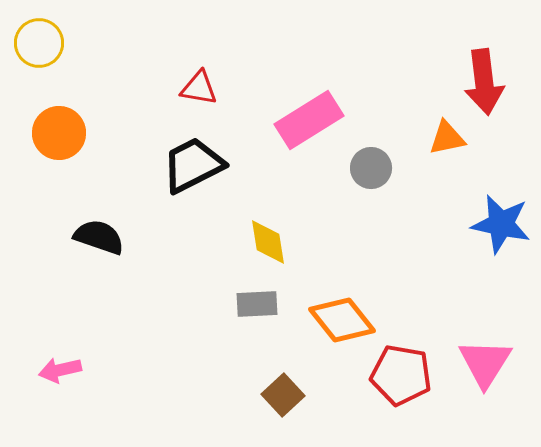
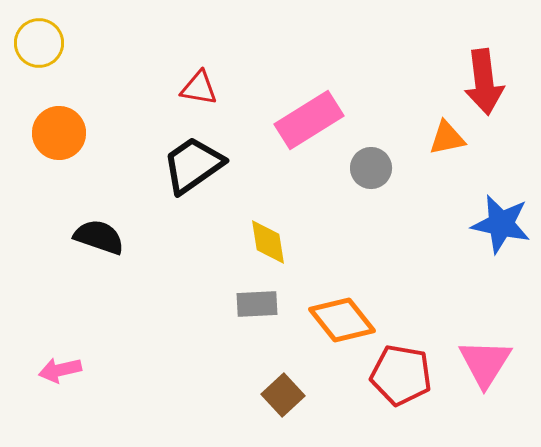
black trapezoid: rotated 8 degrees counterclockwise
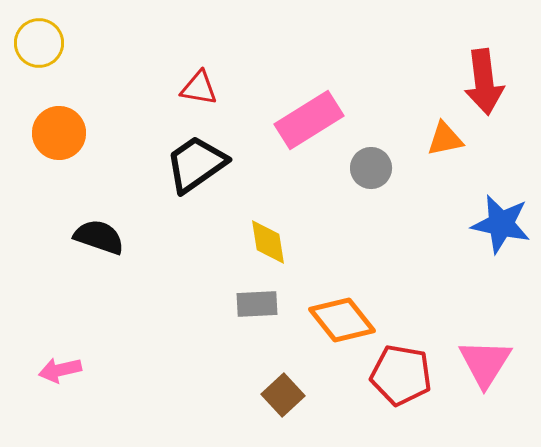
orange triangle: moved 2 px left, 1 px down
black trapezoid: moved 3 px right, 1 px up
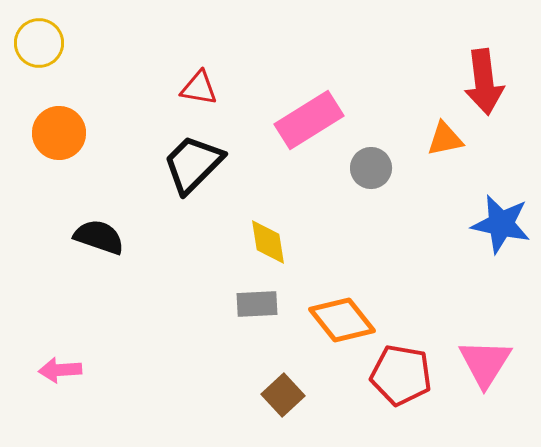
black trapezoid: moved 3 px left; rotated 10 degrees counterclockwise
pink arrow: rotated 9 degrees clockwise
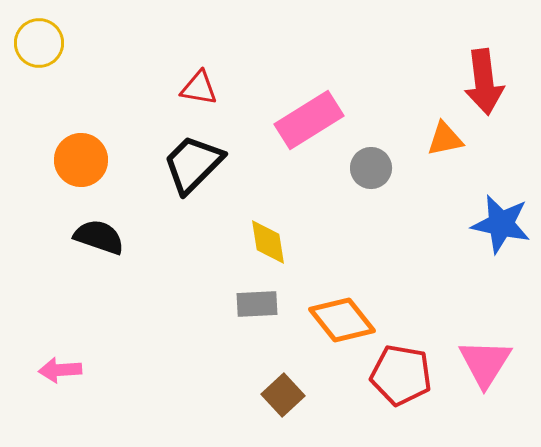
orange circle: moved 22 px right, 27 px down
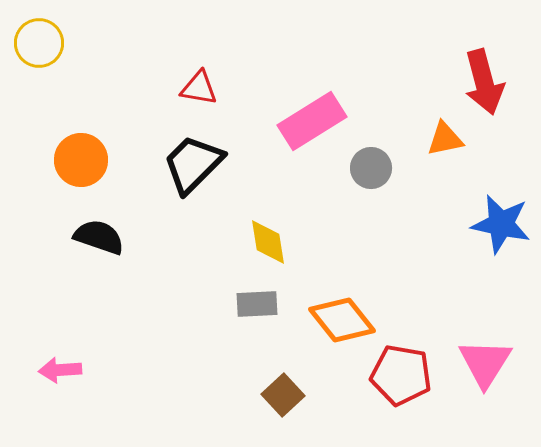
red arrow: rotated 8 degrees counterclockwise
pink rectangle: moved 3 px right, 1 px down
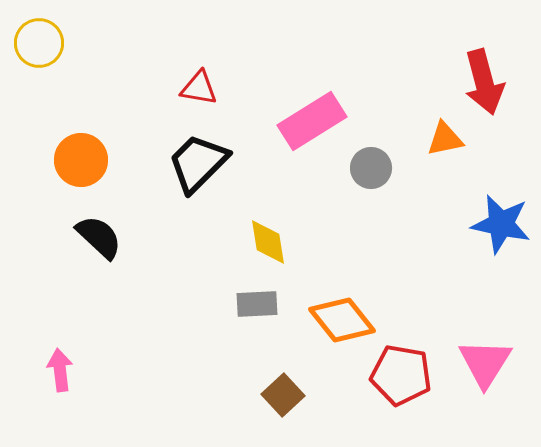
black trapezoid: moved 5 px right, 1 px up
black semicircle: rotated 24 degrees clockwise
pink arrow: rotated 87 degrees clockwise
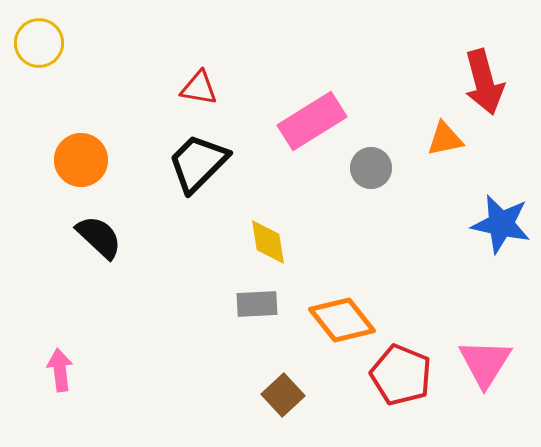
red pentagon: rotated 12 degrees clockwise
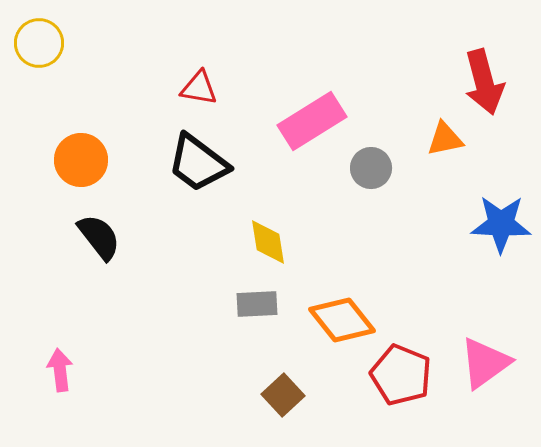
black trapezoid: rotated 98 degrees counterclockwise
blue star: rotated 10 degrees counterclockwise
black semicircle: rotated 9 degrees clockwise
pink triangle: rotated 22 degrees clockwise
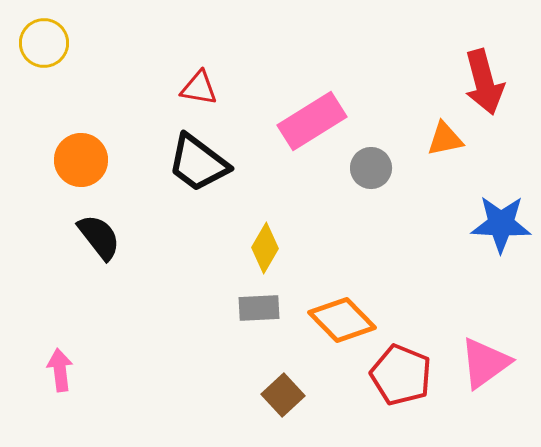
yellow circle: moved 5 px right
yellow diamond: moved 3 px left, 6 px down; rotated 39 degrees clockwise
gray rectangle: moved 2 px right, 4 px down
orange diamond: rotated 6 degrees counterclockwise
